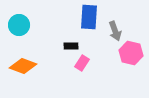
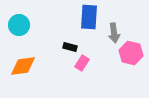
gray arrow: moved 1 px left, 2 px down; rotated 12 degrees clockwise
black rectangle: moved 1 px left, 1 px down; rotated 16 degrees clockwise
orange diamond: rotated 28 degrees counterclockwise
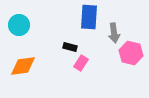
pink rectangle: moved 1 px left
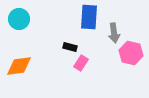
cyan circle: moved 6 px up
orange diamond: moved 4 px left
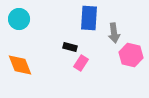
blue rectangle: moved 1 px down
pink hexagon: moved 2 px down
orange diamond: moved 1 px right, 1 px up; rotated 76 degrees clockwise
